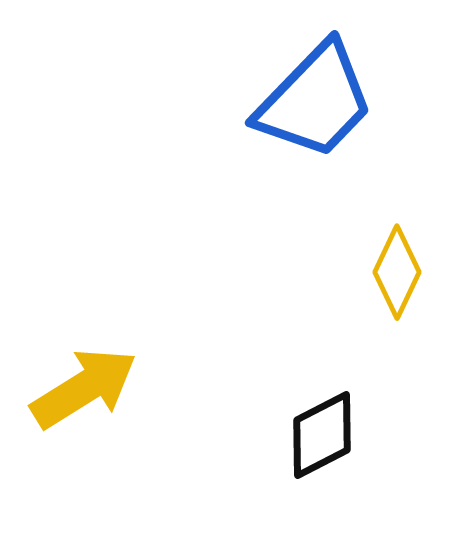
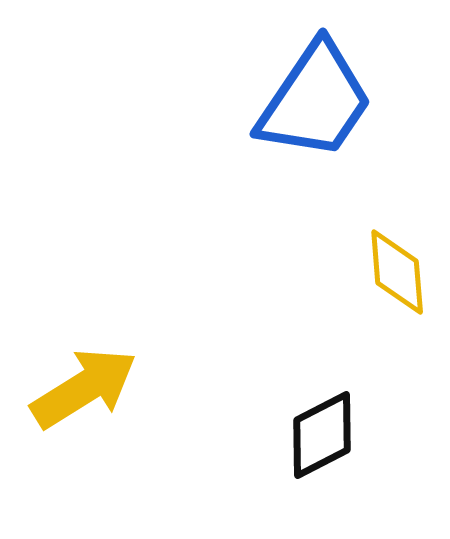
blue trapezoid: rotated 10 degrees counterclockwise
yellow diamond: rotated 30 degrees counterclockwise
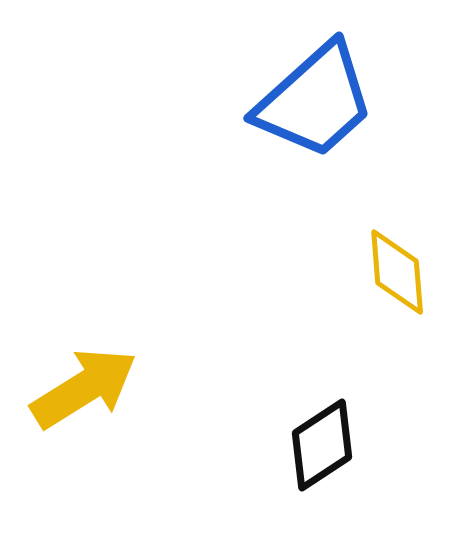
blue trapezoid: rotated 14 degrees clockwise
black diamond: moved 10 px down; rotated 6 degrees counterclockwise
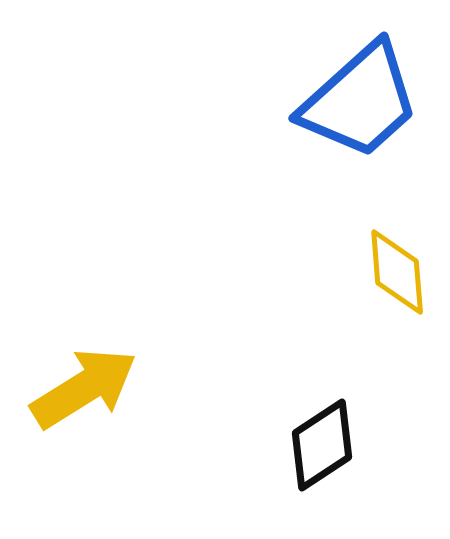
blue trapezoid: moved 45 px right
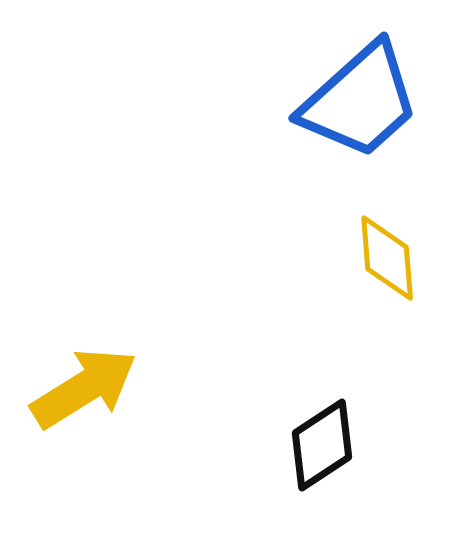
yellow diamond: moved 10 px left, 14 px up
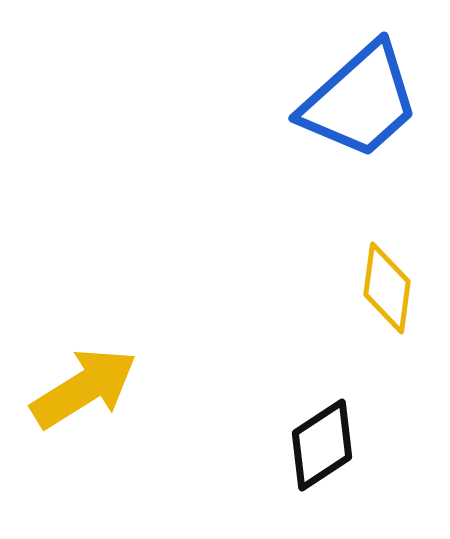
yellow diamond: moved 30 px down; rotated 12 degrees clockwise
